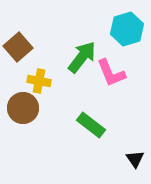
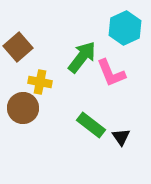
cyan hexagon: moved 2 px left, 1 px up; rotated 8 degrees counterclockwise
yellow cross: moved 1 px right, 1 px down
black triangle: moved 14 px left, 22 px up
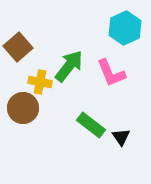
green arrow: moved 13 px left, 9 px down
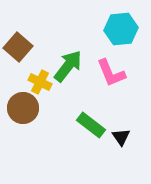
cyan hexagon: moved 4 px left, 1 px down; rotated 20 degrees clockwise
brown square: rotated 8 degrees counterclockwise
green arrow: moved 1 px left
yellow cross: rotated 15 degrees clockwise
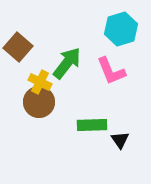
cyan hexagon: rotated 12 degrees counterclockwise
green arrow: moved 1 px left, 3 px up
pink L-shape: moved 2 px up
brown circle: moved 16 px right, 6 px up
green rectangle: moved 1 px right; rotated 40 degrees counterclockwise
black triangle: moved 1 px left, 3 px down
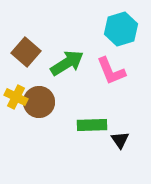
brown square: moved 8 px right, 5 px down
green arrow: rotated 20 degrees clockwise
yellow cross: moved 24 px left, 15 px down
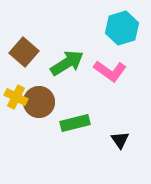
cyan hexagon: moved 1 px right, 1 px up
brown square: moved 2 px left
pink L-shape: moved 1 px left; rotated 32 degrees counterclockwise
green rectangle: moved 17 px left, 2 px up; rotated 12 degrees counterclockwise
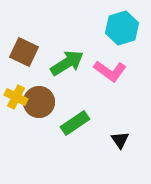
brown square: rotated 16 degrees counterclockwise
green rectangle: rotated 20 degrees counterclockwise
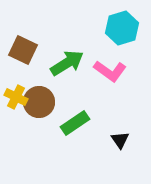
brown square: moved 1 px left, 2 px up
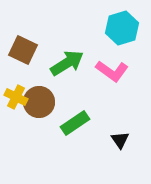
pink L-shape: moved 2 px right
